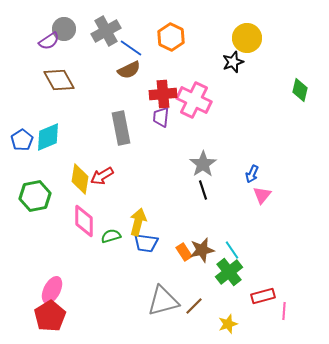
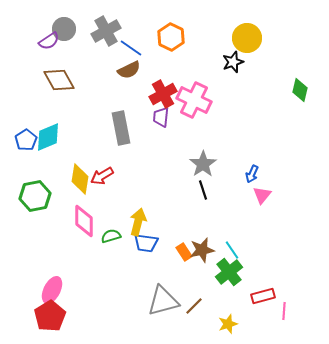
red cross: rotated 24 degrees counterclockwise
blue pentagon: moved 4 px right
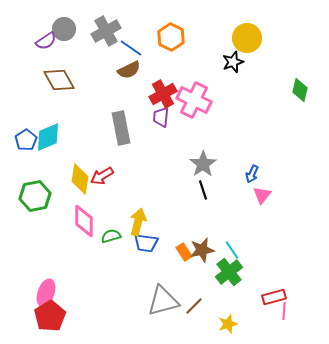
purple semicircle: moved 3 px left
pink ellipse: moved 6 px left, 3 px down; rotated 8 degrees counterclockwise
red rectangle: moved 11 px right, 1 px down
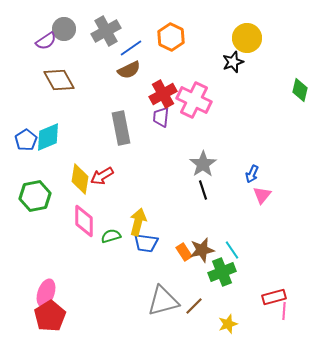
blue line: rotated 70 degrees counterclockwise
green cross: moved 7 px left; rotated 16 degrees clockwise
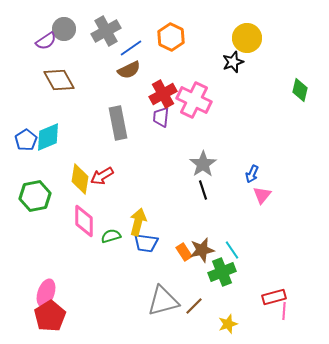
gray rectangle: moved 3 px left, 5 px up
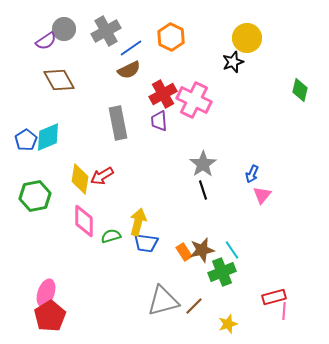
purple trapezoid: moved 2 px left, 4 px down; rotated 10 degrees counterclockwise
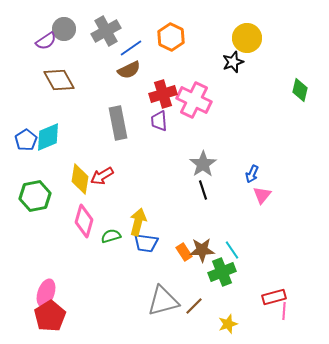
red cross: rotated 12 degrees clockwise
pink diamond: rotated 16 degrees clockwise
brown star: rotated 10 degrees clockwise
